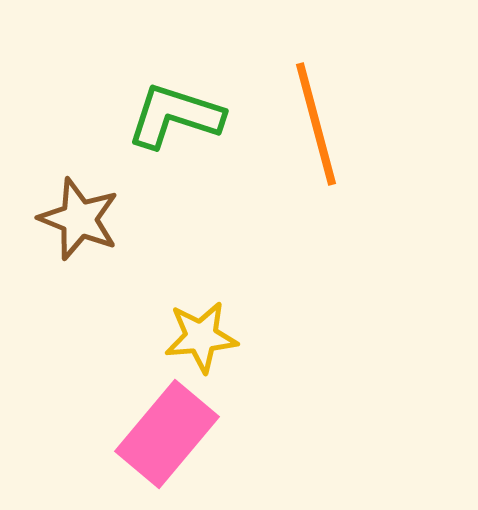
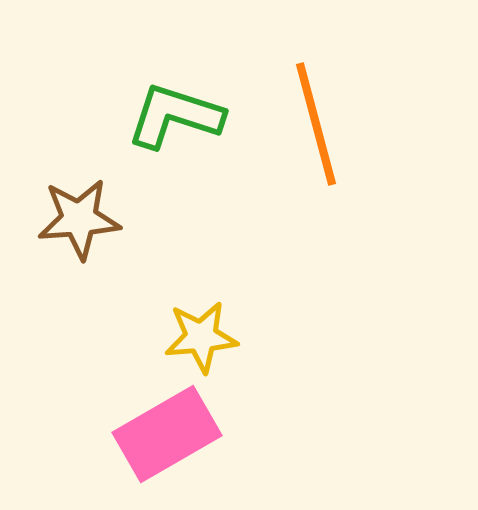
brown star: rotated 26 degrees counterclockwise
pink rectangle: rotated 20 degrees clockwise
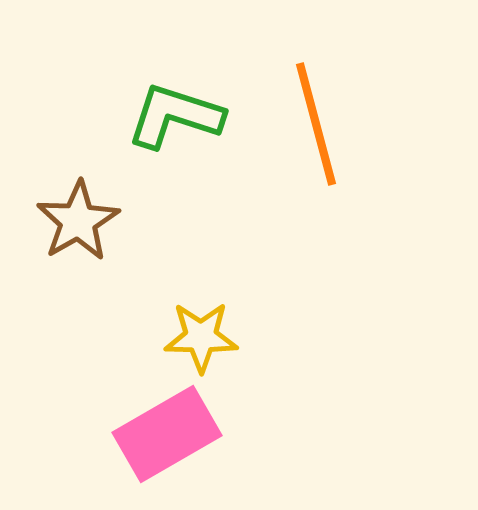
brown star: moved 1 px left, 2 px down; rotated 26 degrees counterclockwise
yellow star: rotated 6 degrees clockwise
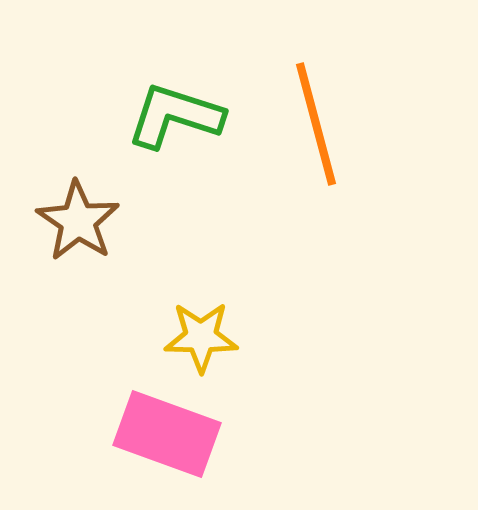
brown star: rotated 8 degrees counterclockwise
pink rectangle: rotated 50 degrees clockwise
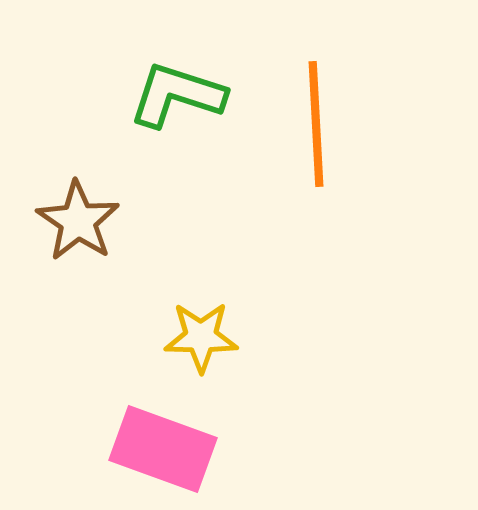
green L-shape: moved 2 px right, 21 px up
orange line: rotated 12 degrees clockwise
pink rectangle: moved 4 px left, 15 px down
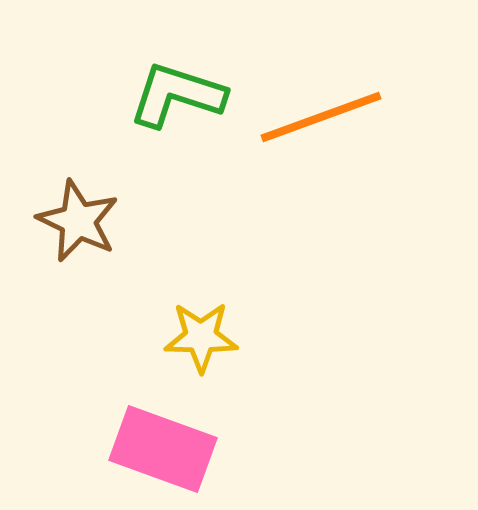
orange line: moved 5 px right, 7 px up; rotated 73 degrees clockwise
brown star: rotated 8 degrees counterclockwise
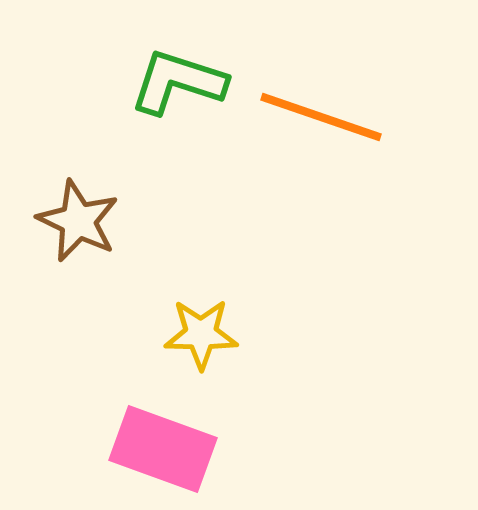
green L-shape: moved 1 px right, 13 px up
orange line: rotated 39 degrees clockwise
yellow star: moved 3 px up
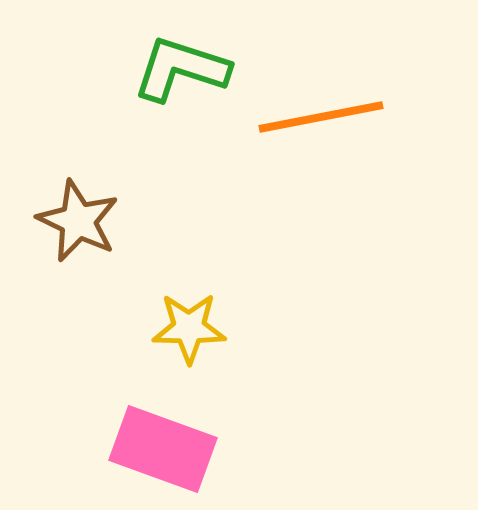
green L-shape: moved 3 px right, 13 px up
orange line: rotated 30 degrees counterclockwise
yellow star: moved 12 px left, 6 px up
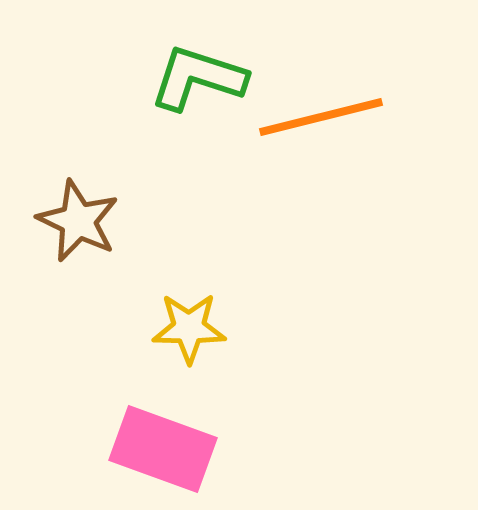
green L-shape: moved 17 px right, 9 px down
orange line: rotated 3 degrees counterclockwise
